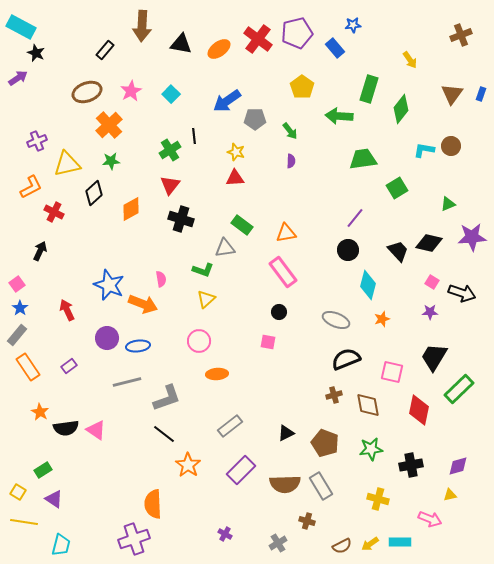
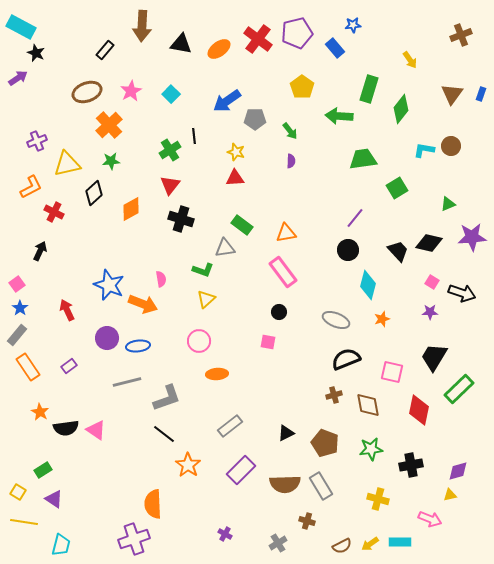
purple diamond at (458, 466): moved 5 px down
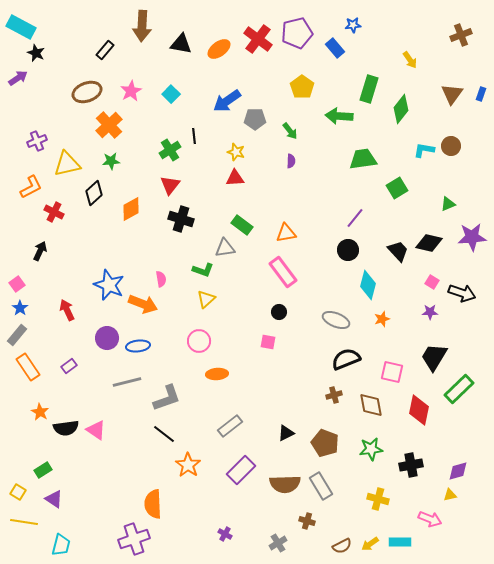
brown diamond at (368, 405): moved 3 px right
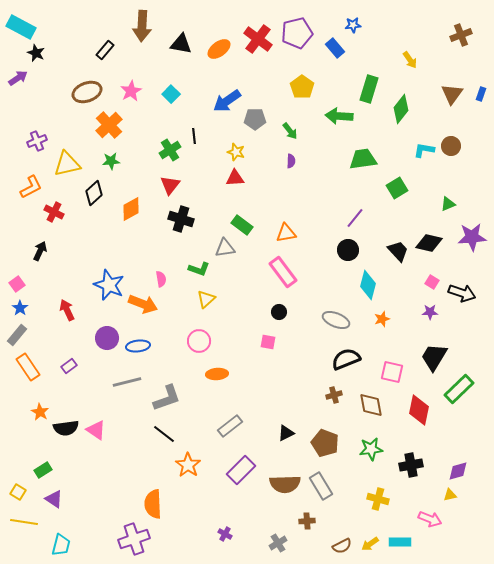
green L-shape at (203, 270): moved 4 px left, 1 px up
brown cross at (307, 521): rotated 21 degrees counterclockwise
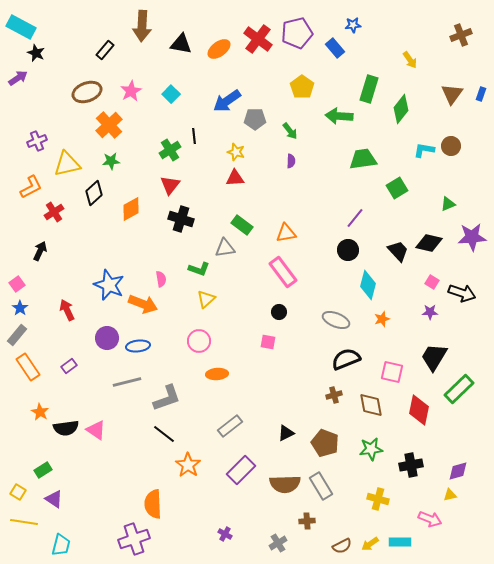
red cross at (54, 212): rotated 30 degrees clockwise
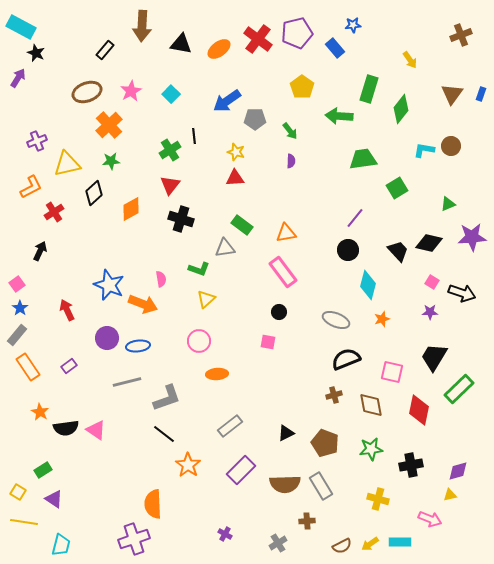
purple arrow at (18, 78): rotated 24 degrees counterclockwise
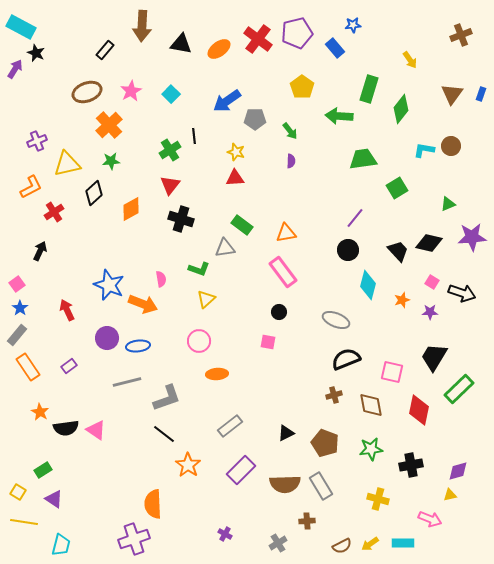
purple arrow at (18, 78): moved 3 px left, 9 px up
orange star at (382, 319): moved 20 px right, 19 px up
cyan rectangle at (400, 542): moved 3 px right, 1 px down
